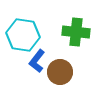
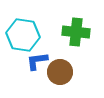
blue L-shape: rotated 45 degrees clockwise
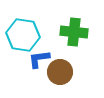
green cross: moved 2 px left
blue L-shape: moved 2 px right, 2 px up
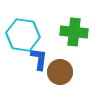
blue L-shape: rotated 105 degrees clockwise
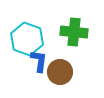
cyan hexagon: moved 4 px right, 4 px down; rotated 12 degrees clockwise
blue L-shape: moved 2 px down
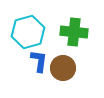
cyan hexagon: moved 1 px right, 7 px up; rotated 24 degrees clockwise
brown circle: moved 3 px right, 4 px up
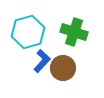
green cross: rotated 12 degrees clockwise
blue L-shape: moved 3 px right; rotated 35 degrees clockwise
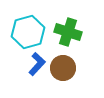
green cross: moved 6 px left
blue L-shape: moved 5 px left, 3 px down
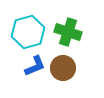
blue L-shape: moved 2 px left, 2 px down; rotated 25 degrees clockwise
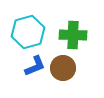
green cross: moved 5 px right, 3 px down; rotated 16 degrees counterclockwise
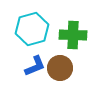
cyan hexagon: moved 4 px right, 3 px up
brown circle: moved 3 px left
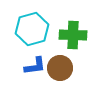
blue L-shape: rotated 15 degrees clockwise
